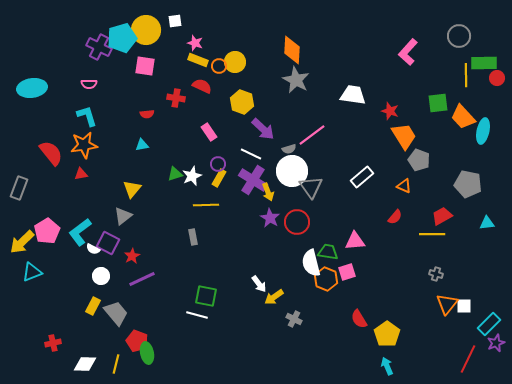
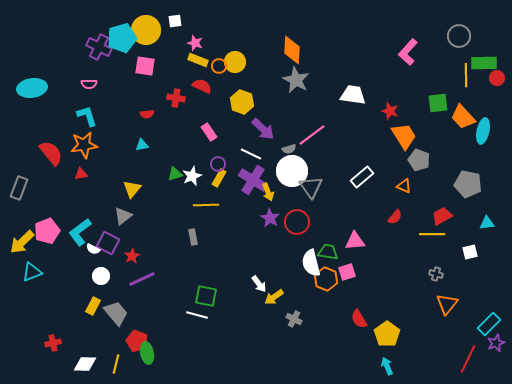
pink pentagon at (47, 231): rotated 10 degrees clockwise
white square at (464, 306): moved 6 px right, 54 px up; rotated 14 degrees counterclockwise
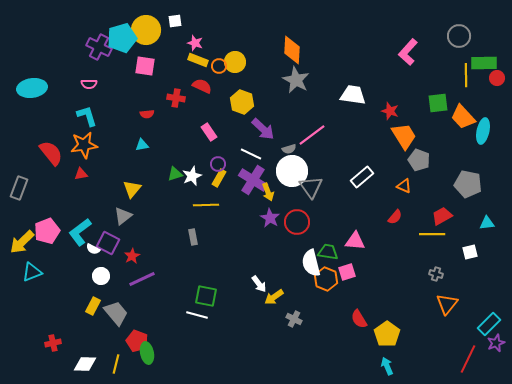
pink triangle at (355, 241): rotated 10 degrees clockwise
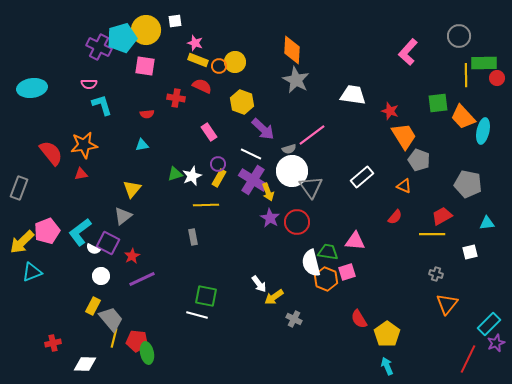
cyan L-shape at (87, 116): moved 15 px right, 11 px up
gray trapezoid at (116, 313): moved 5 px left, 6 px down
red pentagon at (137, 341): rotated 15 degrees counterclockwise
yellow line at (116, 364): moved 2 px left, 26 px up
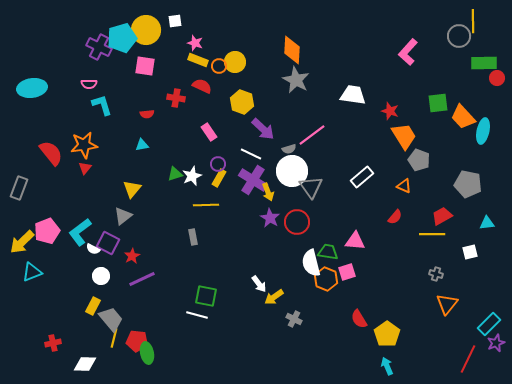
yellow line at (466, 75): moved 7 px right, 54 px up
red triangle at (81, 174): moved 4 px right, 6 px up; rotated 40 degrees counterclockwise
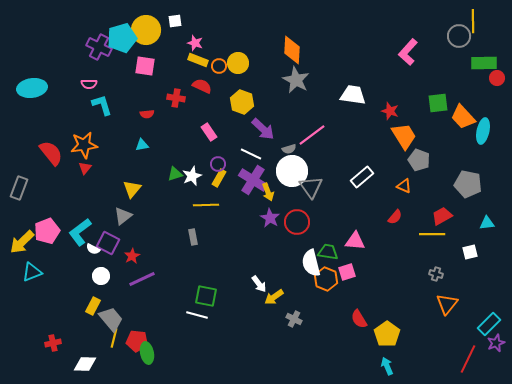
yellow circle at (235, 62): moved 3 px right, 1 px down
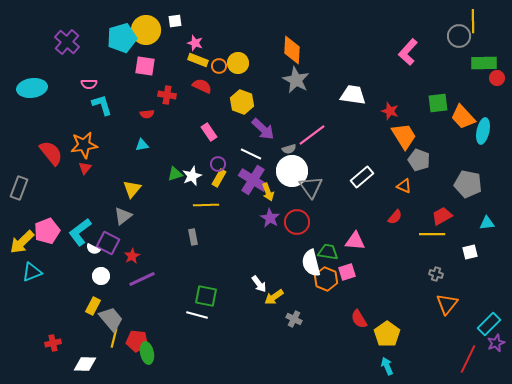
purple cross at (99, 47): moved 32 px left, 5 px up; rotated 15 degrees clockwise
red cross at (176, 98): moved 9 px left, 3 px up
